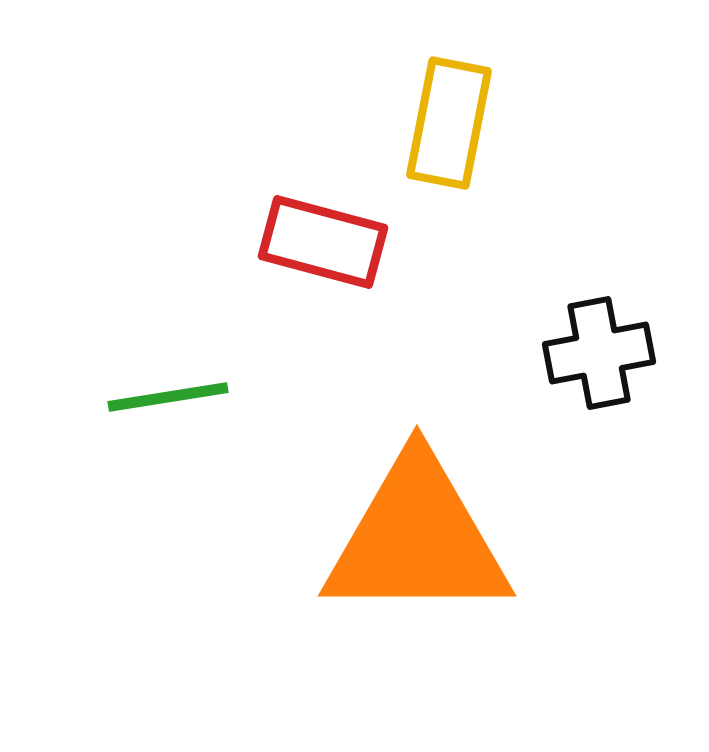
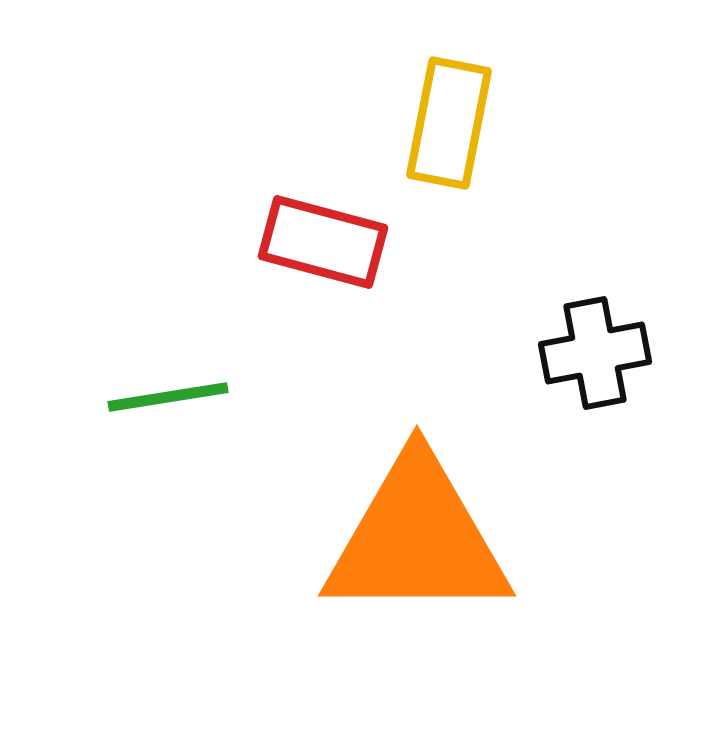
black cross: moved 4 px left
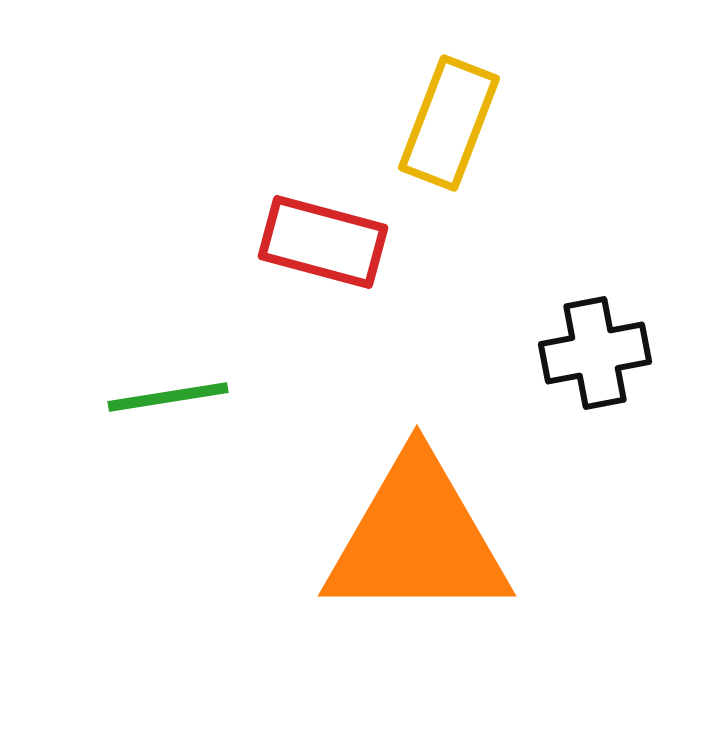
yellow rectangle: rotated 10 degrees clockwise
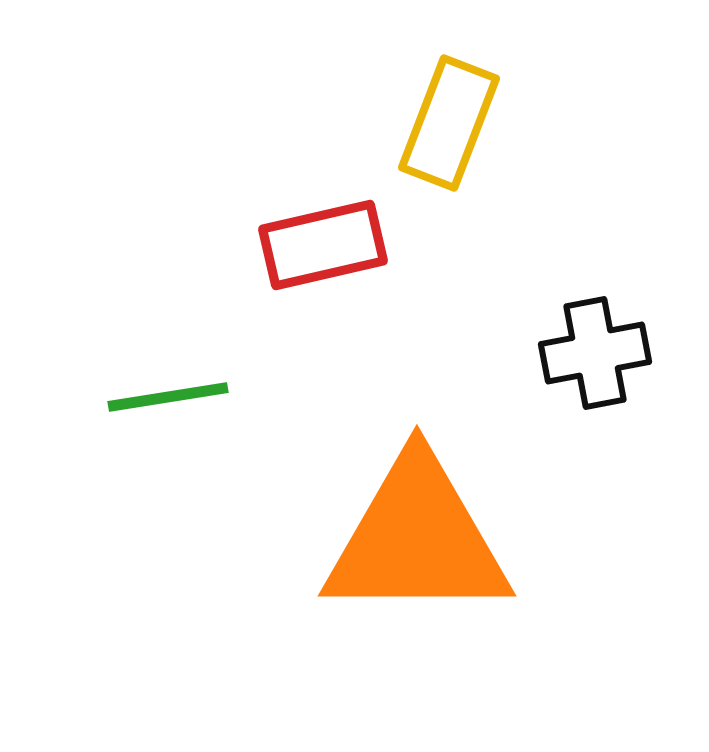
red rectangle: moved 3 px down; rotated 28 degrees counterclockwise
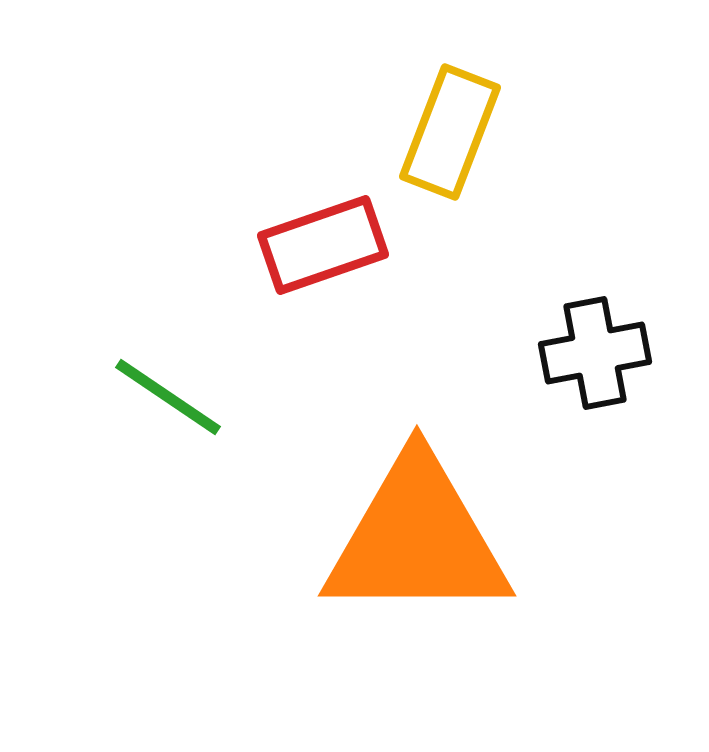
yellow rectangle: moved 1 px right, 9 px down
red rectangle: rotated 6 degrees counterclockwise
green line: rotated 43 degrees clockwise
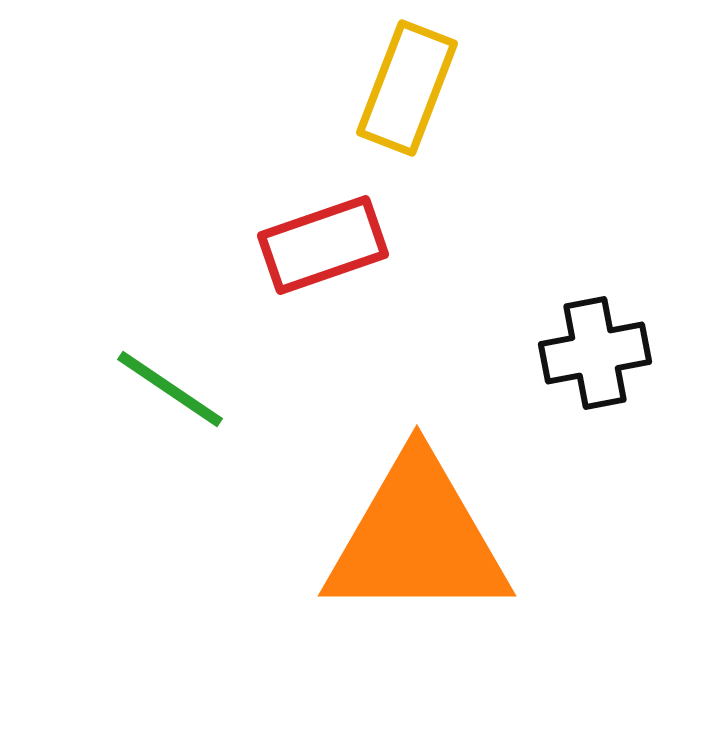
yellow rectangle: moved 43 px left, 44 px up
green line: moved 2 px right, 8 px up
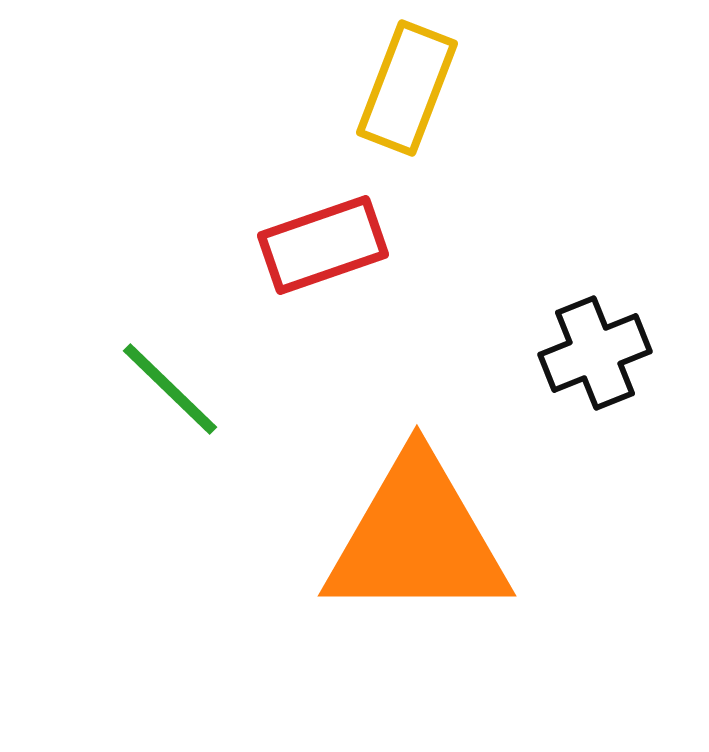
black cross: rotated 11 degrees counterclockwise
green line: rotated 10 degrees clockwise
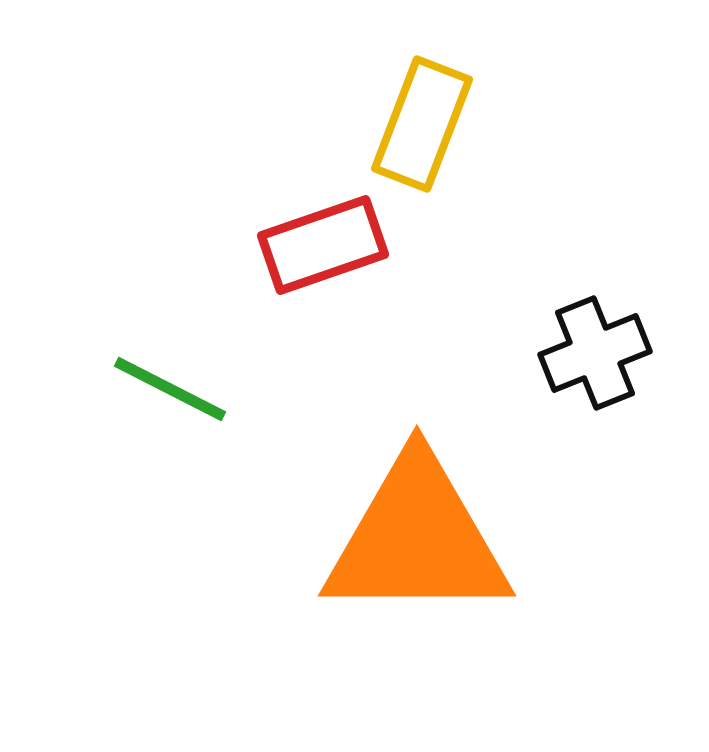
yellow rectangle: moved 15 px right, 36 px down
green line: rotated 17 degrees counterclockwise
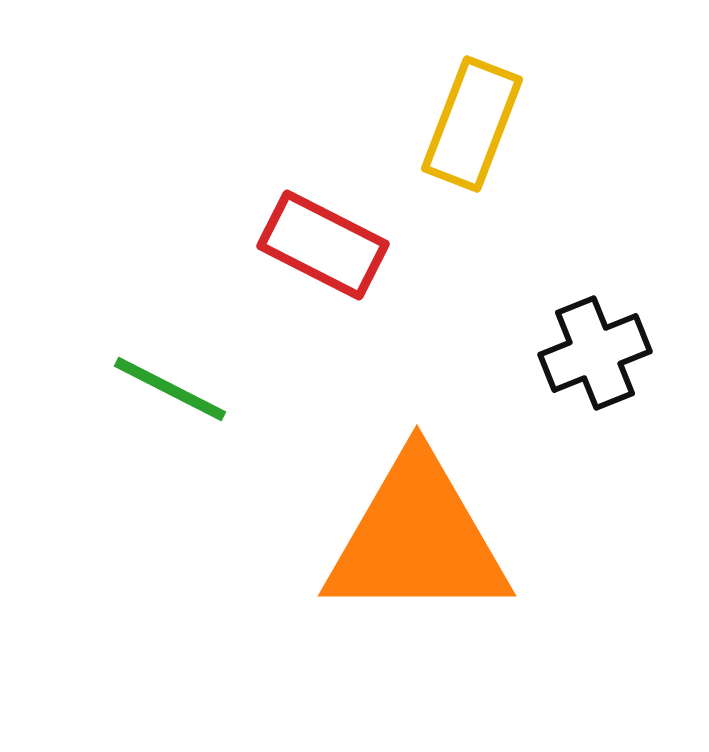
yellow rectangle: moved 50 px right
red rectangle: rotated 46 degrees clockwise
